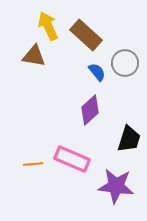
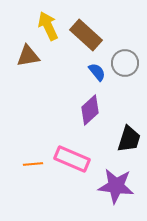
brown triangle: moved 6 px left; rotated 20 degrees counterclockwise
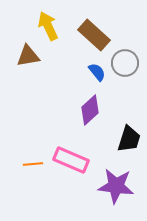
brown rectangle: moved 8 px right
pink rectangle: moved 1 px left, 1 px down
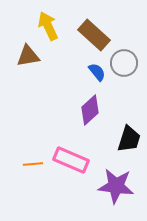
gray circle: moved 1 px left
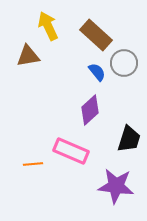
brown rectangle: moved 2 px right
pink rectangle: moved 9 px up
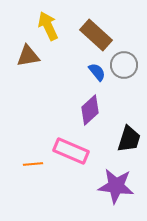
gray circle: moved 2 px down
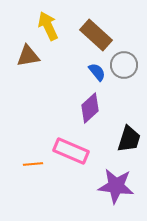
purple diamond: moved 2 px up
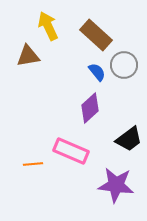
black trapezoid: rotated 36 degrees clockwise
purple star: moved 1 px up
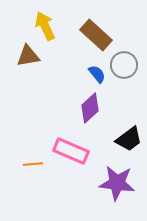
yellow arrow: moved 3 px left
blue semicircle: moved 2 px down
purple star: moved 1 px right, 2 px up
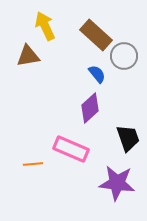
gray circle: moved 9 px up
black trapezoid: moved 1 px left, 1 px up; rotated 72 degrees counterclockwise
pink rectangle: moved 2 px up
